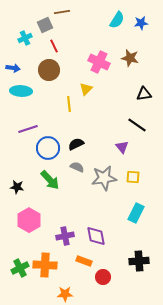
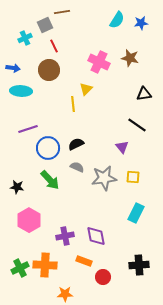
yellow line: moved 4 px right
black cross: moved 4 px down
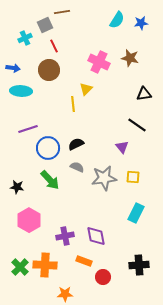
green cross: moved 1 px up; rotated 18 degrees counterclockwise
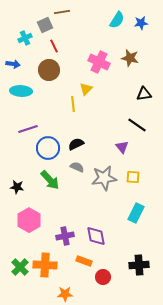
blue arrow: moved 4 px up
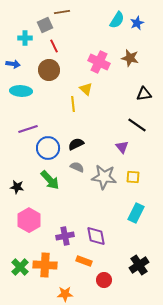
blue star: moved 4 px left; rotated 16 degrees counterclockwise
cyan cross: rotated 24 degrees clockwise
yellow triangle: rotated 32 degrees counterclockwise
gray star: moved 1 px up; rotated 15 degrees clockwise
black cross: rotated 30 degrees counterclockwise
red circle: moved 1 px right, 3 px down
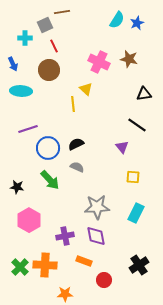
brown star: moved 1 px left, 1 px down
blue arrow: rotated 56 degrees clockwise
gray star: moved 7 px left, 30 px down; rotated 10 degrees counterclockwise
